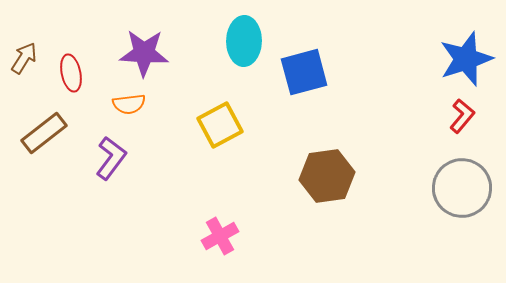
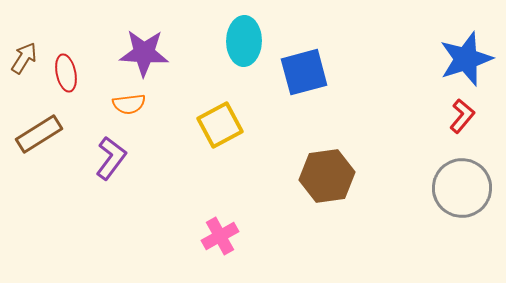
red ellipse: moved 5 px left
brown rectangle: moved 5 px left, 1 px down; rotated 6 degrees clockwise
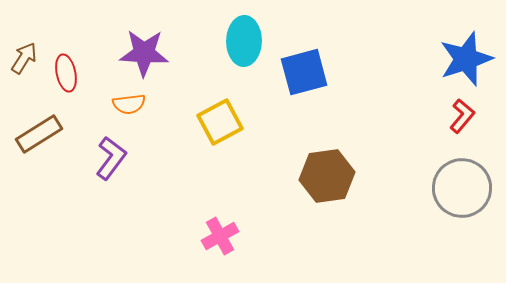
yellow square: moved 3 px up
